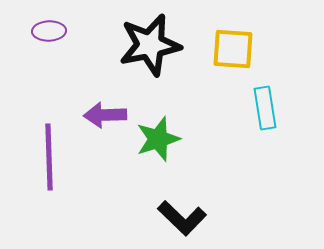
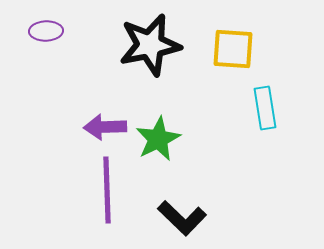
purple ellipse: moved 3 px left
purple arrow: moved 12 px down
green star: rotated 9 degrees counterclockwise
purple line: moved 58 px right, 33 px down
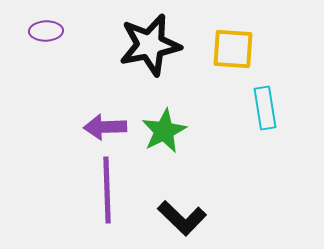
green star: moved 6 px right, 8 px up
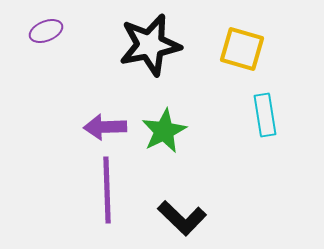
purple ellipse: rotated 20 degrees counterclockwise
yellow square: moved 9 px right; rotated 12 degrees clockwise
cyan rectangle: moved 7 px down
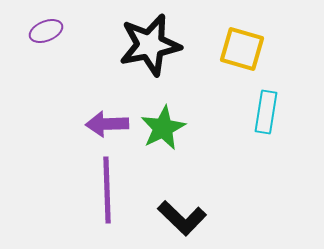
cyan rectangle: moved 1 px right, 3 px up; rotated 18 degrees clockwise
purple arrow: moved 2 px right, 3 px up
green star: moved 1 px left, 3 px up
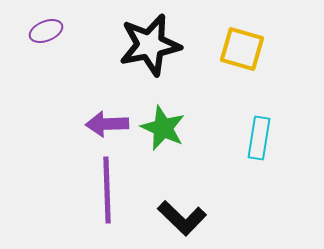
cyan rectangle: moved 7 px left, 26 px down
green star: rotated 21 degrees counterclockwise
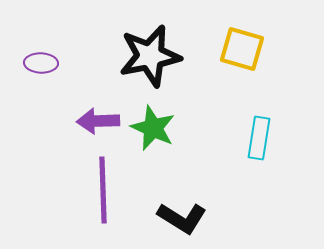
purple ellipse: moved 5 px left, 32 px down; rotated 24 degrees clockwise
black star: moved 11 px down
purple arrow: moved 9 px left, 3 px up
green star: moved 10 px left
purple line: moved 4 px left
black L-shape: rotated 12 degrees counterclockwise
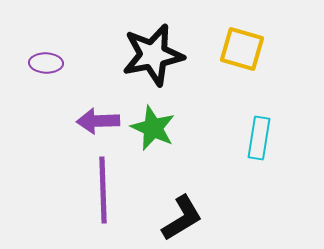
black star: moved 3 px right, 1 px up
purple ellipse: moved 5 px right
black L-shape: rotated 63 degrees counterclockwise
